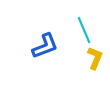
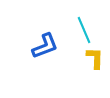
yellow L-shape: rotated 20 degrees counterclockwise
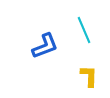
yellow L-shape: moved 6 px left, 18 px down
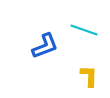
cyan line: rotated 48 degrees counterclockwise
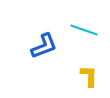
blue L-shape: moved 1 px left
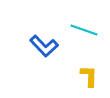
blue L-shape: rotated 68 degrees clockwise
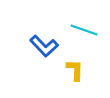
yellow L-shape: moved 14 px left, 6 px up
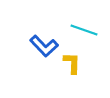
yellow L-shape: moved 3 px left, 7 px up
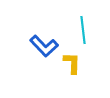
cyan line: moved 1 px left; rotated 64 degrees clockwise
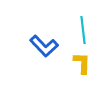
yellow L-shape: moved 10 px right
